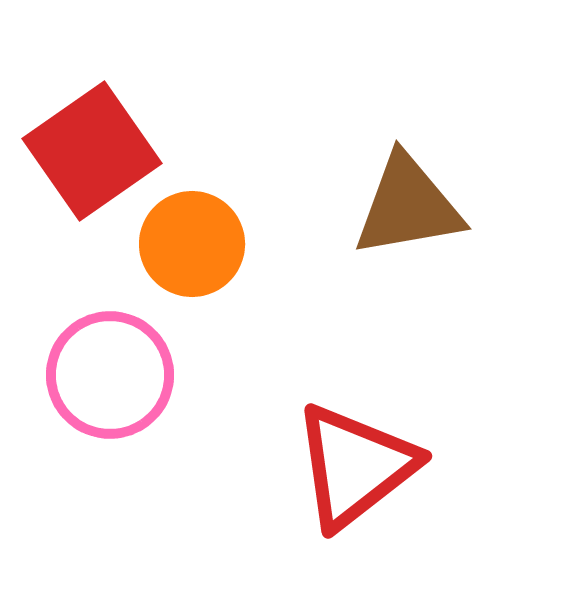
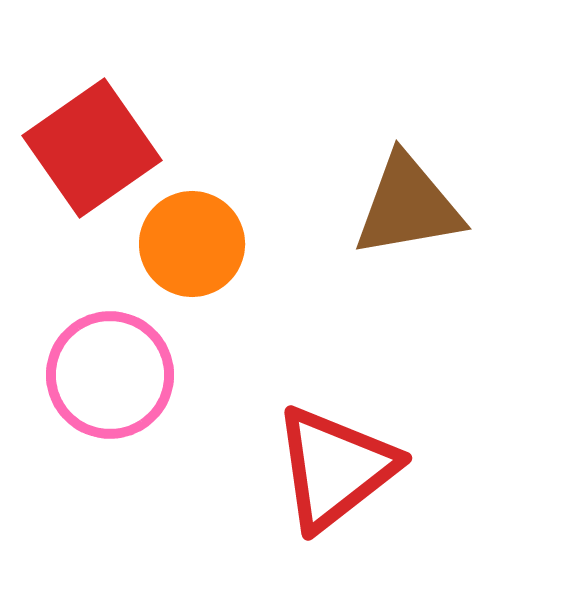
red square: moved 3 px up
red triangle: moved 20 px left, 2 px down
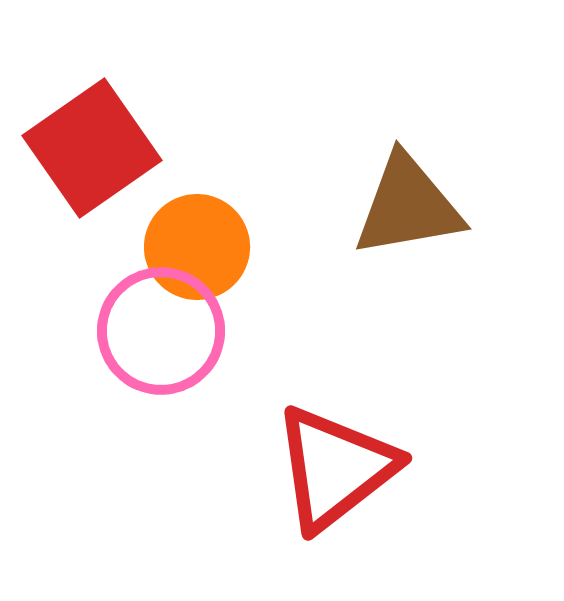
orange circle: moved 5 px right, 3 px down
pink circle: moved 51 px right, 44 px up
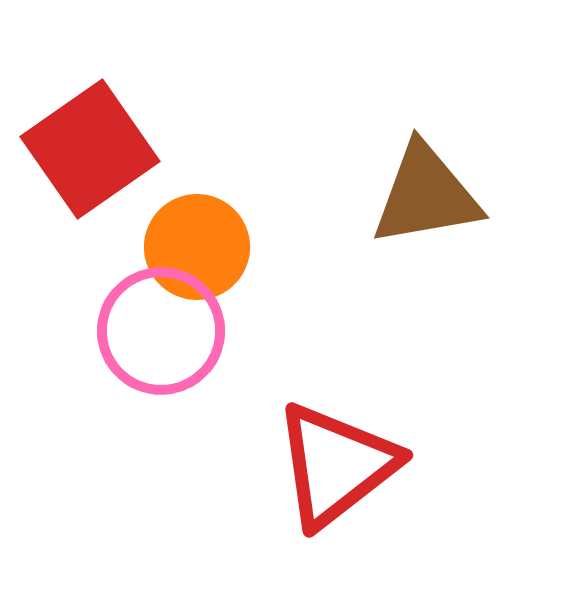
red square: moved 2 px left, 1 px down
brown triangle: moved 18 px right, 11 px up
red triangle: moved 1 px right, 3 px up
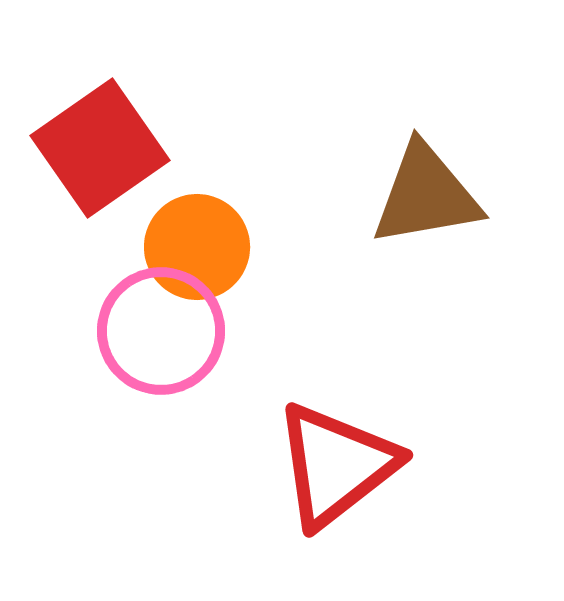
red square: moved 10 px right, 1 px up
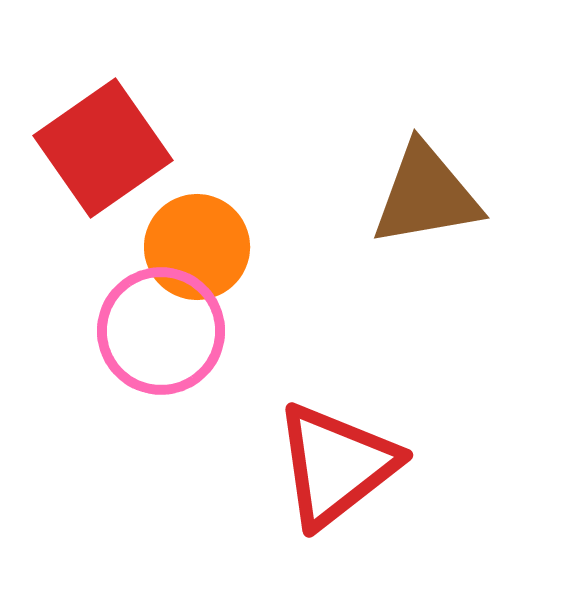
red square: moved 3 px right
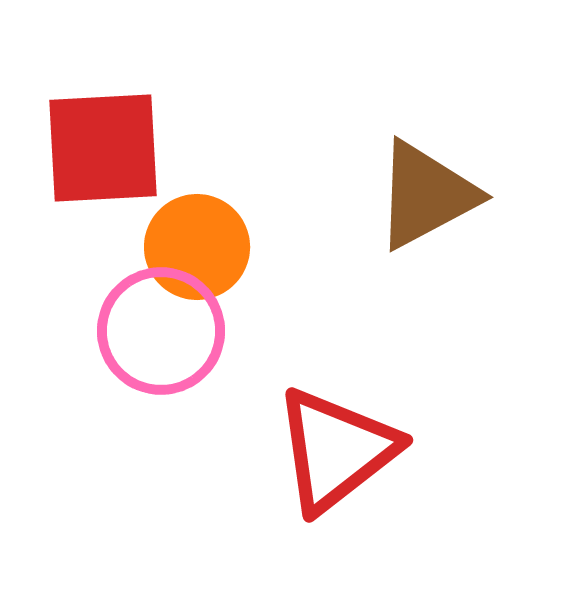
red square: rotated 32 degrees clockwise
brown triangle: rotated 18 degrees counterclockwise
red triangle: moved 15 px up
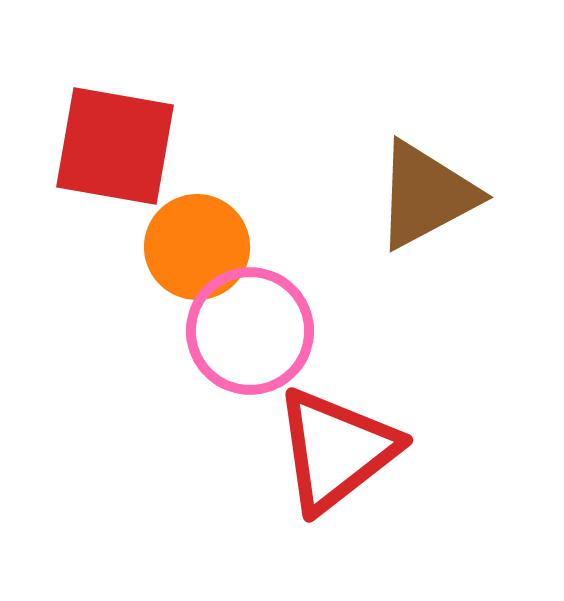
red square: moved 12 px right, 2 px up; rotated 13 degrees clockwise
pink circle: moved 89 px right
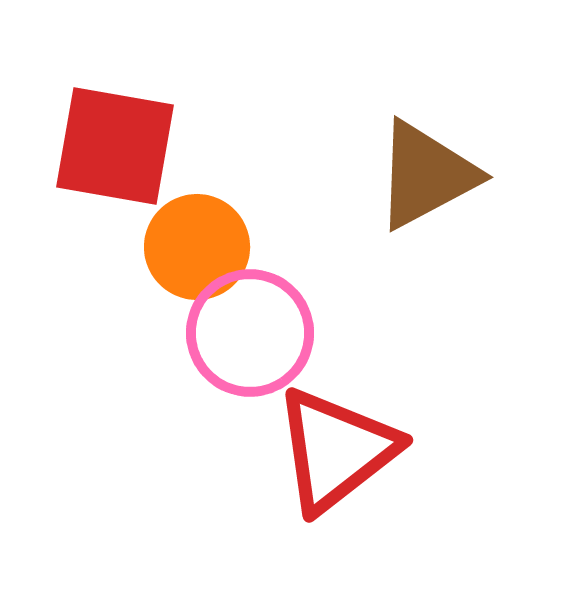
brown triangle: moved 20 px up
pink circle: moved 2 px down
